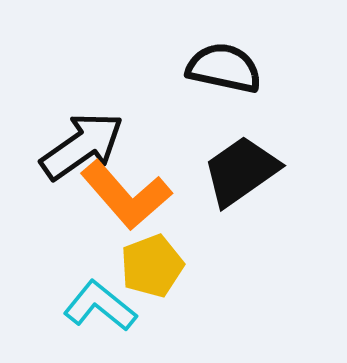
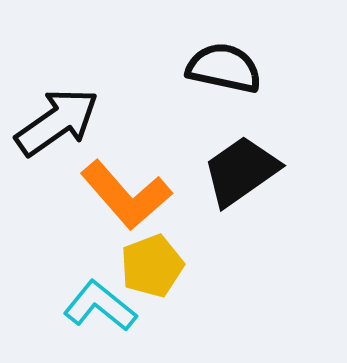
black arrow: moved 25 px left, 24 px up
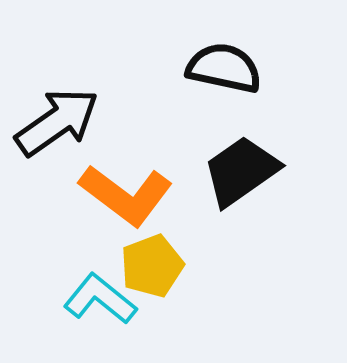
orange L-shape: rotated 12 degrees counterclockwise
cyan L-shape: moved 7 px up
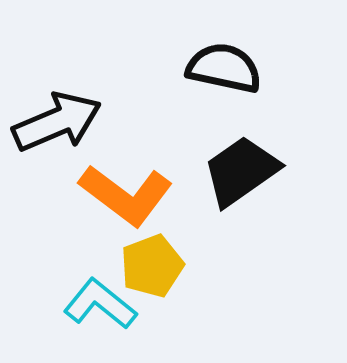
black arrow: rotated 12 degrees clockwise
cyan L-shape: moved 5 px down
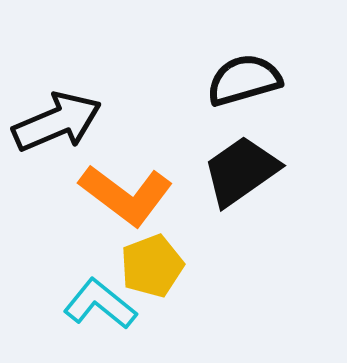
black semicircle: moved 20 px right, 12 px down; rotated 28 degrees counterclockwise
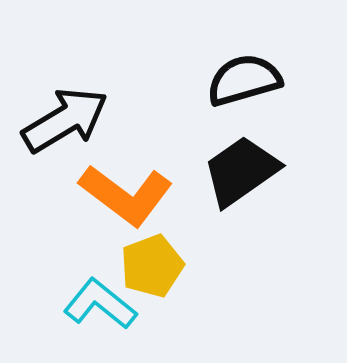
black arrow: moved 8 px right, 2 px up; rotated 8 degrees counterclockwise
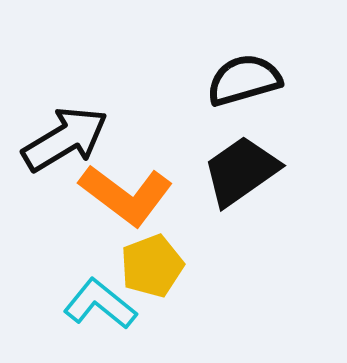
black arrow: moved 19 px down
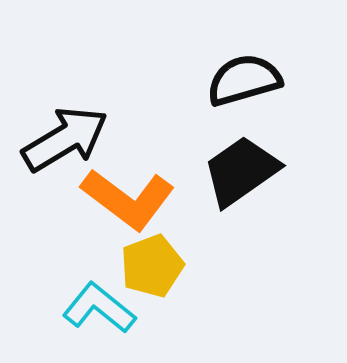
orange L-shape: moved 2 px right, 4 px down
cyan L-shape: moved 1 px left, 4 px down
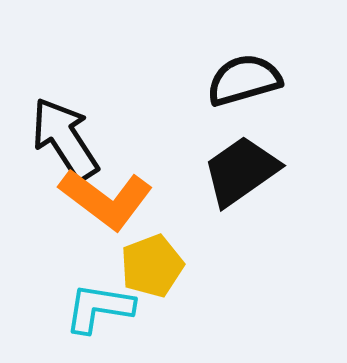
black arrow: rotated 92 degrees counterclockwise
orange L-shape: moved 22 px left
cyan L-shape: rotated 30 degrees counterclockwise
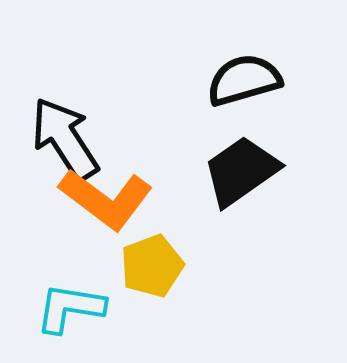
cyan L-shape: moved 29 px left
